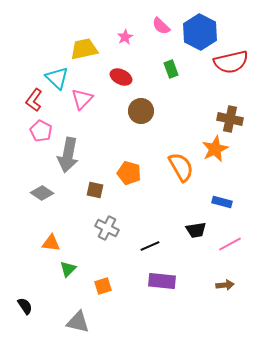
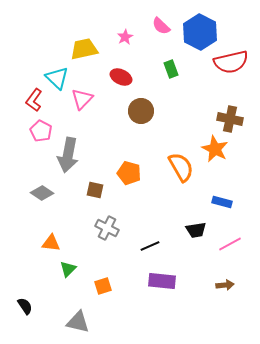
orange star: rotated 20 degrees counterclockwise
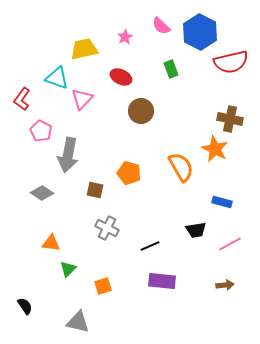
cyan triangle: rotated 25 degrees counterclockwise
red L-shape: moved 12 px left, 1 px up
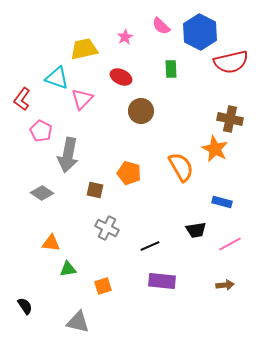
green rectangle: rotated 18 degrees clockwise
green triangle: rotated 36 degrees clockwise
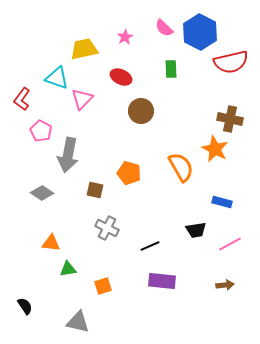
pink semicircle: moved 3 px right, 2 px down
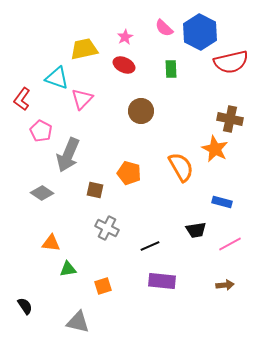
red ellipse: moved 3 px right, 12 px up
gray arrow: rotated 12 degrees clockwise
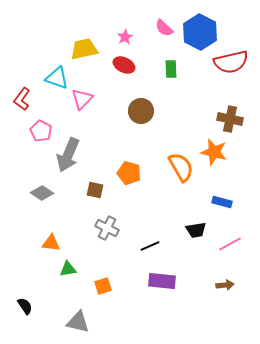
orange star: moved 1 px left, 3 px down; rotated 12 degrees counterclockwise
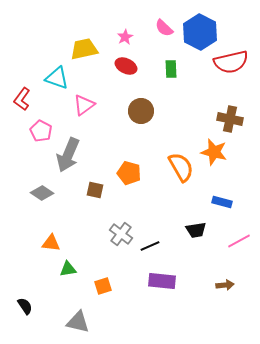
red ellipse: moved 2 px right, 1 px down
pink triangle: moved 2 px right, 6 px down; rotated 10 degrees clockwise
gray cross: moved 14 px right, 6 px down; rotated 10 degrees clockwise
pink line: moved 9 px right, 3 px up
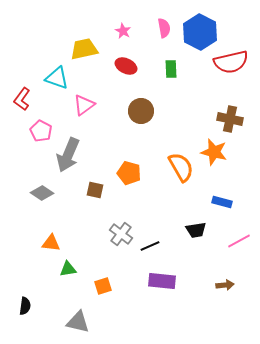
pink semicircle: rotated 144 degrees counterclockwise
pink star: moved 2 px left, 6 px up; rotated 14 degrees counterclockwise
black semicircle: rotated 42 degrees clockwise
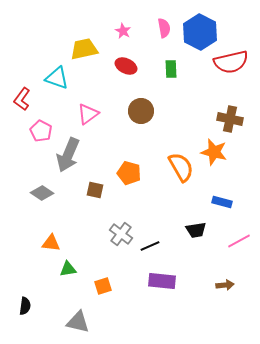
pink triangle: moved 4 px right, 9 px down
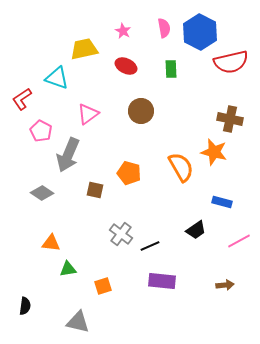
red L-shape: rotated 20 degrees clockwise
black trapezoid: rotated 25 degrees counterclockwise
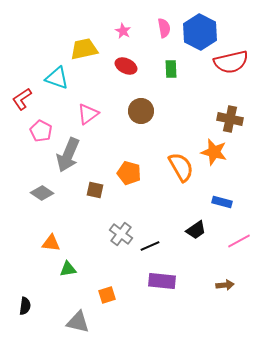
orange square: moved 4 px right, 9 px down
